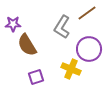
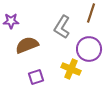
brown line: moved 4 px right; rotated 36 degrees counterclockwise
purple star: moved 2 px left, 3 px up
brown semicircle: rotated 100 degrees clockwise
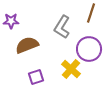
yellow cross: rotated 18 degrees clockwise
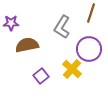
purple star: moved 2 px down
brown semicircle: rotated 10 degrees clockwise
yellow cross: moved 1 px right
purple square: moved 5 px right, 1 px up; rotated 21 degrees counterclockwise
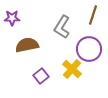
brown line: moved 2 px right, 2 px down
purple star: moved 1 px right, 5 px up
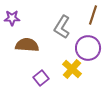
brown semicircle: rotated 15 degrees clockwise
purple circle: moved 1 px left, 1 px up
purple square: moved 2 px down
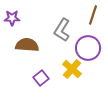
gray L-shape: moved 3 px down
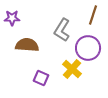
purple square: rotated 28 degrees counterclockwise
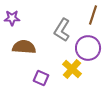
brown semicircle: moved 3 px left, 2 px down
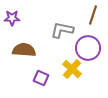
gray L-shape: rotated 70 degrees clockwise
brown semicircle: moved 3 px down
